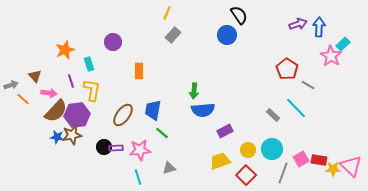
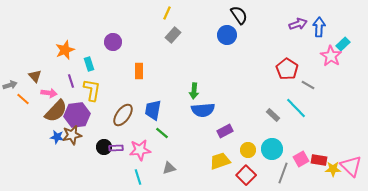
gray arrow at (11, 85): moved 1 px left
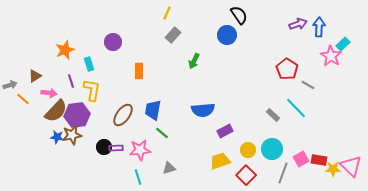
brown triangle at (35, 76): rotated 40 degrees clockwise
green arrow at (194, 91): moved 30 px up; rotated 21 degrees clockwise
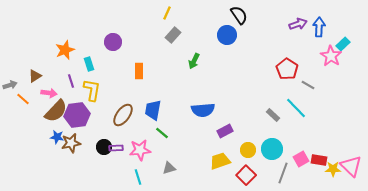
brown star at (72, 135): moved 1 px left, 8 px down
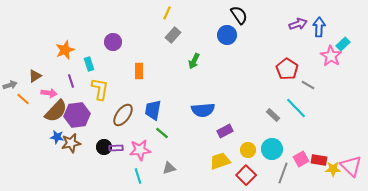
yellow L-shape at (92, 90): moved 8 px right, 1 px up
cyan line at (138, 177): moved 1 px up
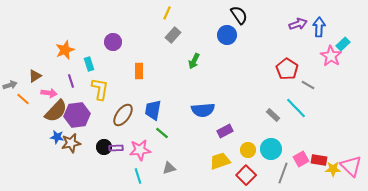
cyan circle at (272, 149): moved 1 px left
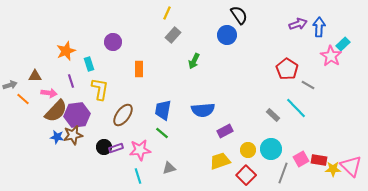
orange star at (65, 50): moved 1 px right, 1 px down
orange rectangle at (139, 71): moved 2 px up
brown triangle at (35, 76): rotated 32 degrees clockwise
blue trapezoid at (153, 110): moved 10 px right
brown star at (71, 143): moved 2 px right, 8 px up
purple rectangle at (116, 148): rotated 16 degrees counterclockwise
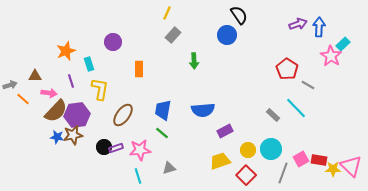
green arrow at (194, 61): rotated 28 degrees counterclockwise
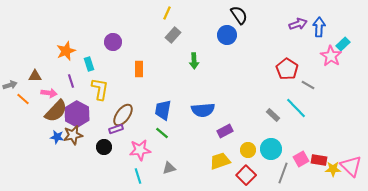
purple hexagon at (77, 115): moved 1 px up; rotated 25 degrees counterclockwise
purple rectangle at (116, 148): moved 19 px up
